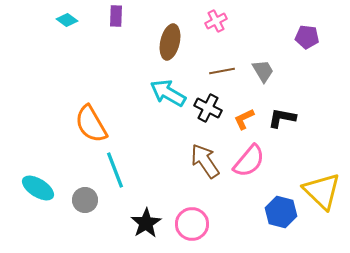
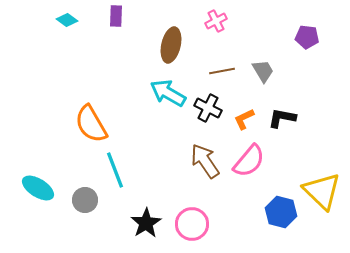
brown ellipse: moved 1 px right, 3 px down
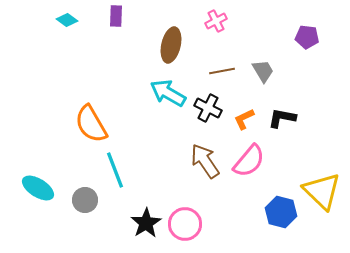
pink circle: moved 7 px left
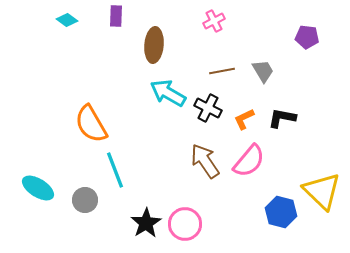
pink cross: moved 2 px left
brown ellipse: moved 17 px left; rotated 8 degrees counterclockwise
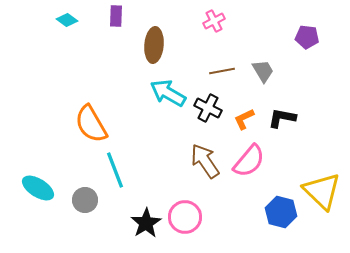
pink circle: moved 7 px up
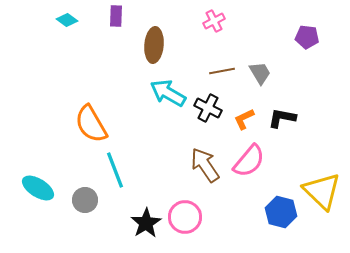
gray trapezoid: moved 3 px left, 2 px down
brown arrow: moved 4 px down
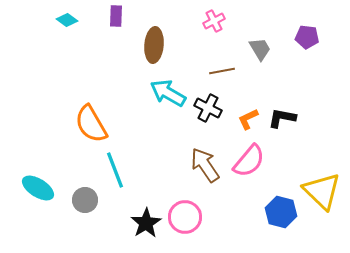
gray trapezoid: moved 24 px up
orange L-shape: moved 4 px right
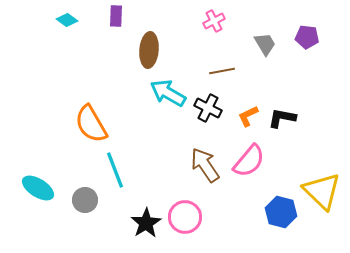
brown ellipse: moved 5 px left, 5 px down
gray trapezoid: moved 5 px right, 5 px up
orange L-shape: moved 3 px up
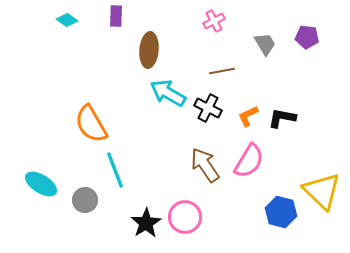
pink semicircle: rotated 9 degrees counterclockwise
cyan ellipse: moved 3 px right, 4 px up
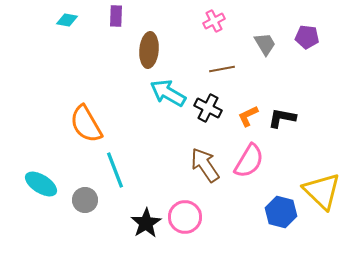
cyan diamond: rotated 25 degrees counterclockwise
brown line: moved 2 px up
orange semicircle: moved 5 px left
